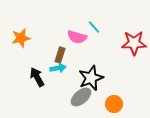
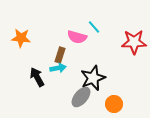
orange star: rotated 18 degrees clockwise
red star: moved 1 px up
black star: moved 2 px right
gray ellipse: rotated 10 degrees counterclockwise
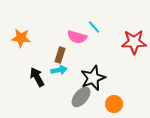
cyan arrow: moved 1 px right, 2 px down
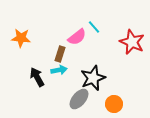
pink semicircle: rotated 54 degrees counterclockwise
red star: moved 2 px left; rotated 25 degrees clockwise
brown rectangle: moved 1 px up
gray ellipse: moved 2 px left, 2 px down
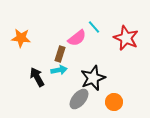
pink semicircle: moved 1 px down
red star: moved 6 px left, 4 px up
orange circle: moved 2 px up
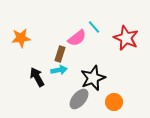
orange star: rotated 12 degrees counterclockwise
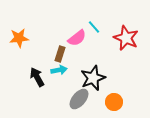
orange star: moved 2 px left
